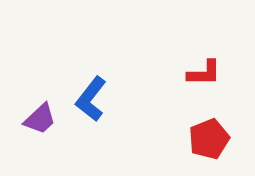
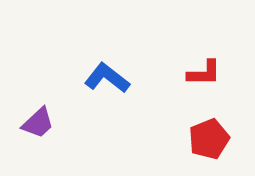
blue L-shape: moved 16 px right, 21 px up; rotated 90 degrees clockwise
purple trapezoid: moved 2 px left, 4 px down
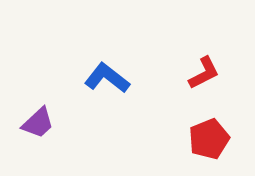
red L-shape: rotated 27 degrees counterclockwise
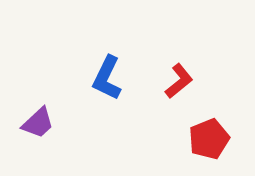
red L-shape: moved 25 px left, 8 px down; rotated 12 degrees counterclockwise
blue L-shape: rotated 102 degrees counterclockwise
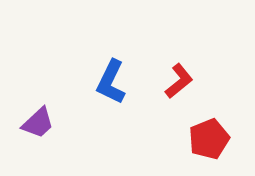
blue L-shape: moved 4 px right, 4 px down
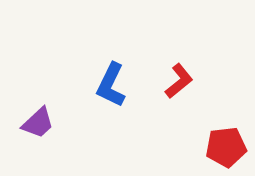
blue L-shape: moved 3 px down
red pentagon: moved 17 px right, 8 px down; rotated 15 degrees clockwise
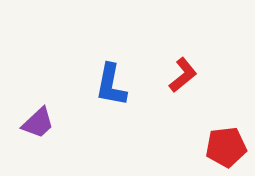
red L-shape: moved 4 px right, 6 px up
blue L-shape: rotated 15 degrees counterclockwise
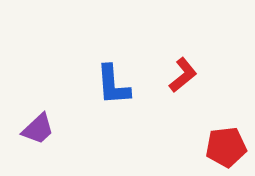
blue L-shape: moved 2 px right; rotated 15 degrees counterclockwise
purple trapezoid: moved 6 px down
